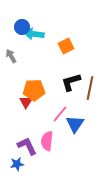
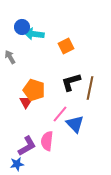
gray arrow: moved 1 px left, 1 px down
orange pentagon: rotated 20 degrees clockwise
blue triangle: rotated 18 degrees counterclockwise
purple L-shape: rotated 85 degrees clockwise
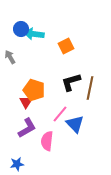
blue circle: moved 1 px left, 2 px down
purple L-shape: moved 18 px up
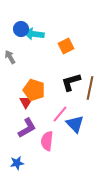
blue star: moved 1 px up
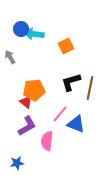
orange pentagon: rotated 25 degrees counterclockwise
red triangle: rotated 24 degrees counterclockwise
blue triangle: moved 1 px right; rotated 24 degrees counterclockwise
purple L-shape: moved 2 px up
